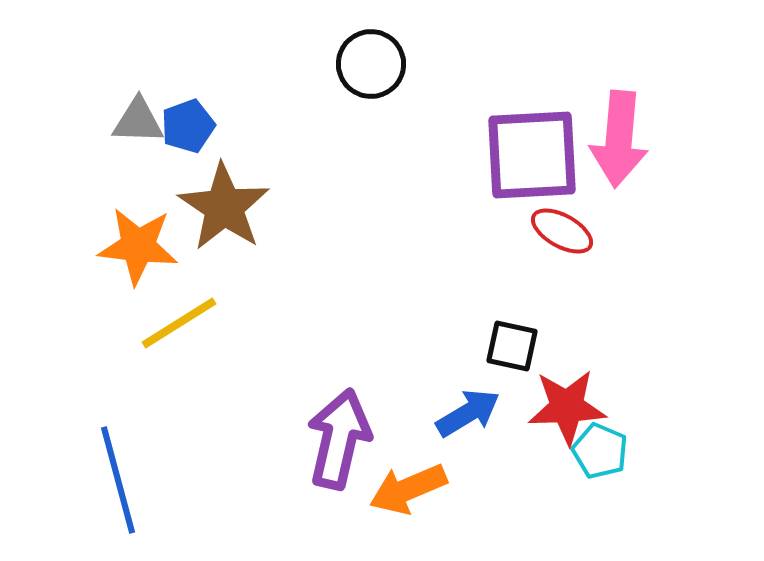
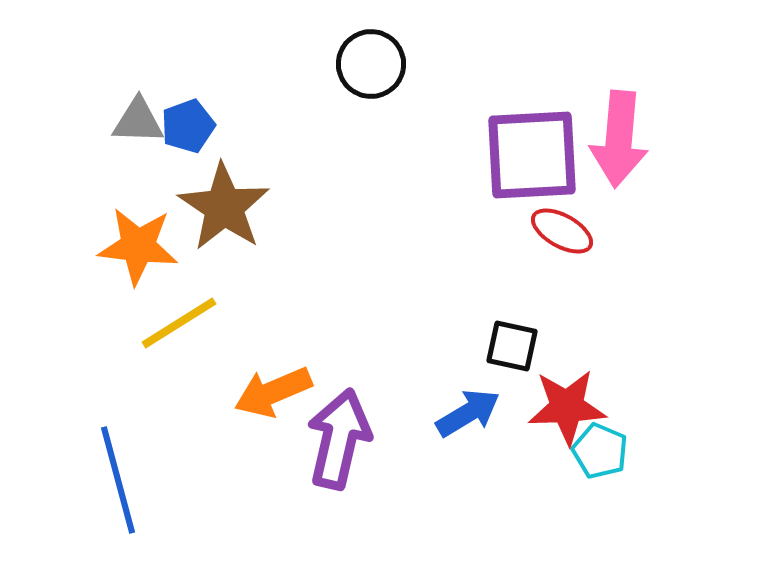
orange arrow: moved 135 px left, 97 px up
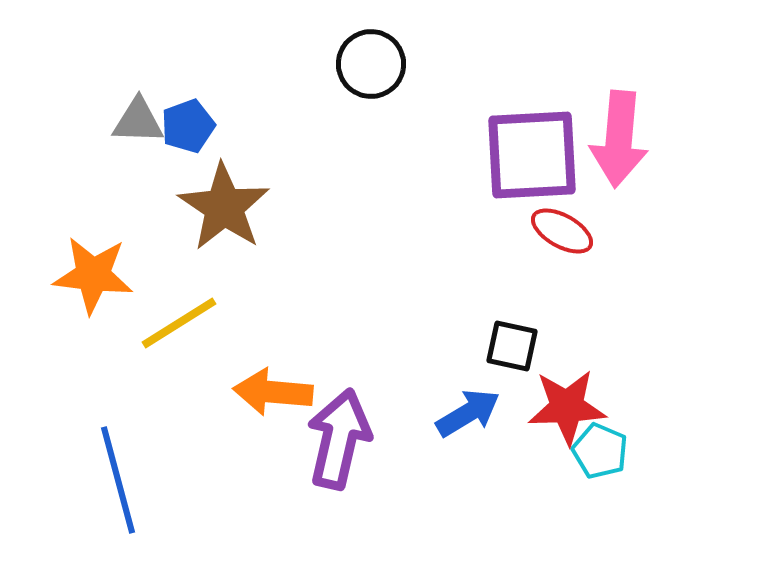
orange star: moved 45 px left, 29 px down
orange arrow: rotated 28 degrees clockwise
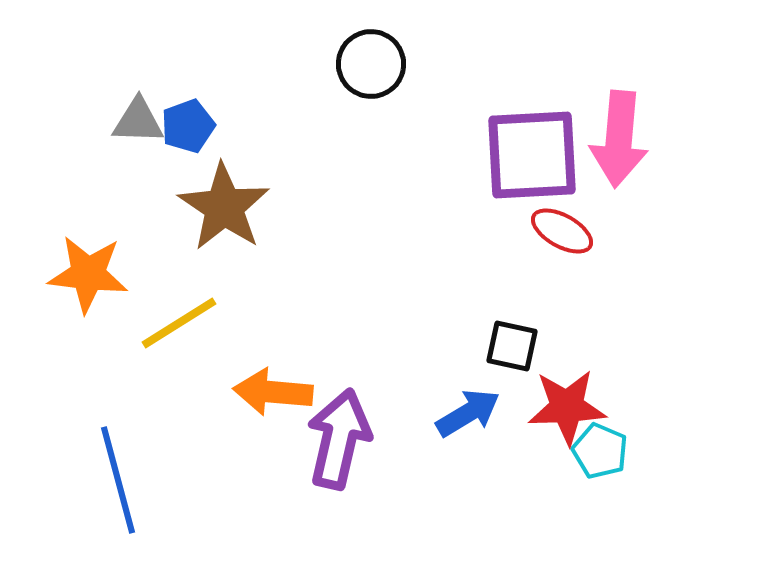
orange star: moved 5 px left, 1 px up
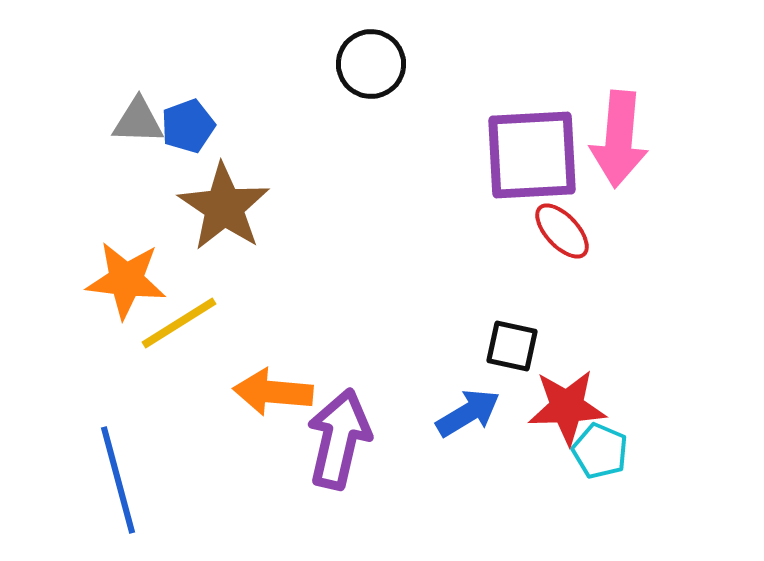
red ellipse: rotated 18 degrees clockwise
orange star: moved 38 px right, 6 px down
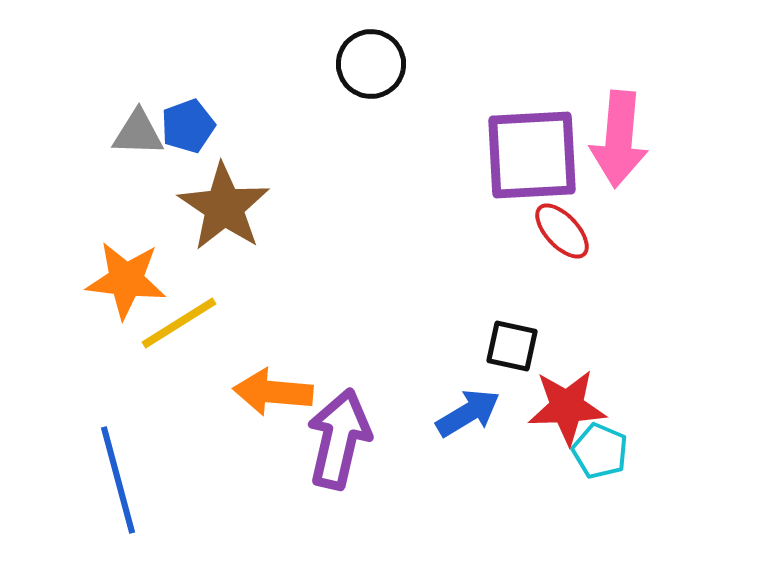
gray triangle: moved 12 px down
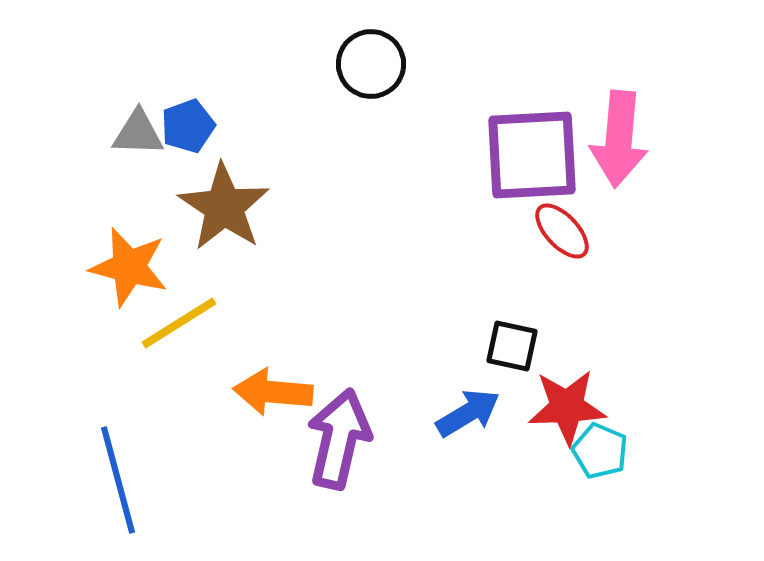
orange star: moved 3 px right, 13 px up; rotated 8 degrees clockwise
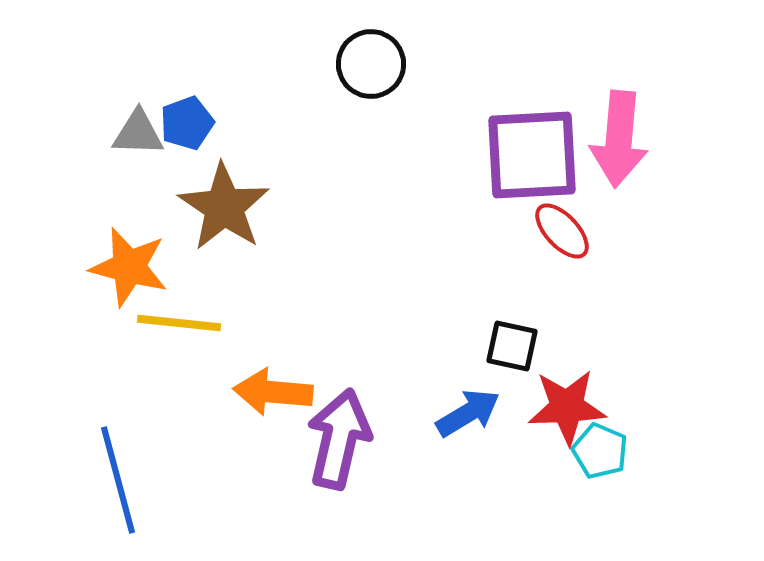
blue pentagon: moved 1 px left, 3 px up
yellow line: rotated 38 degrees clockwise
